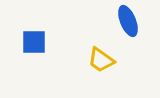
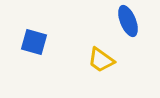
blue square: rotated 16 degrees clockwise
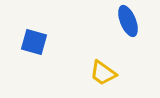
yellow trapezoid: moved 2 px right, 13 px down
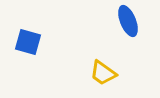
blue square: moved 6 px left
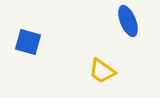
yellow trapezoid: moved 1 px left, 2 px up
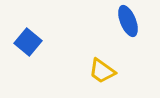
blue square: rotated 24 degrees clockwise
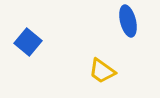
blue ellipse: rotated 8 degrees clockwise
